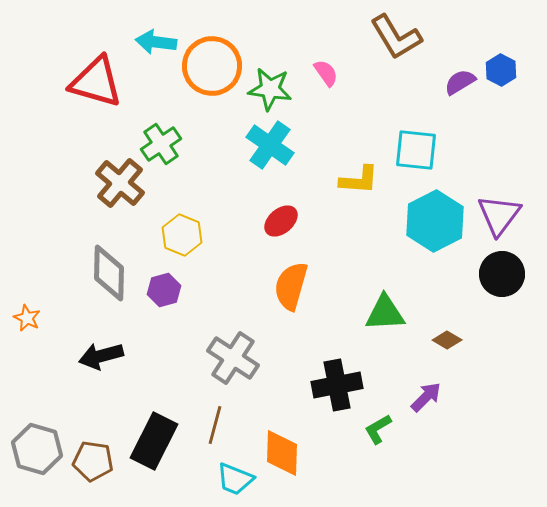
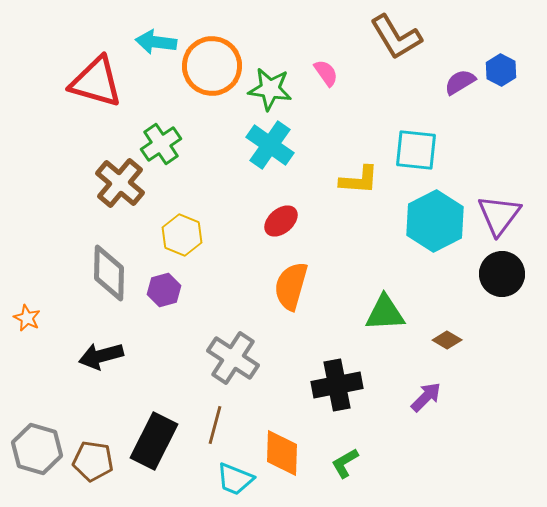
green L-shape: moved 33 px left, 34 px down
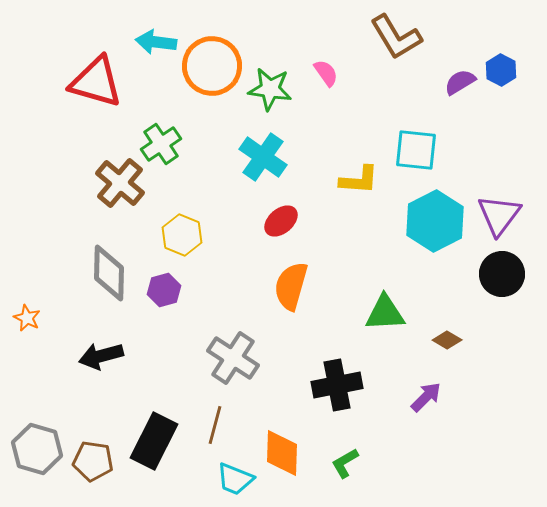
cyan cross: moved 7 px left, 12 px down
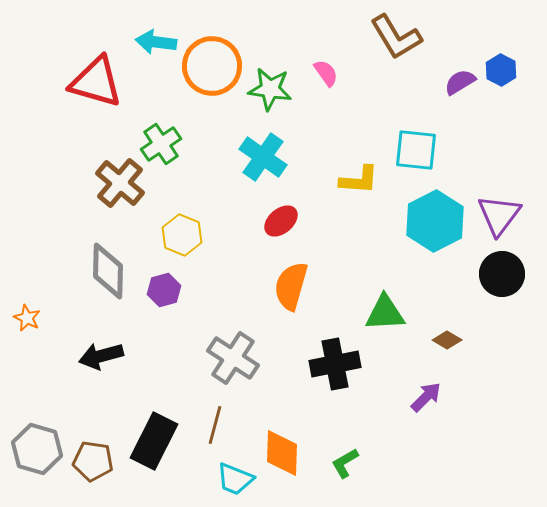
gray diamond: moved 1 px left, 2 px up
black cross: moved 2 px left, 21 px up
